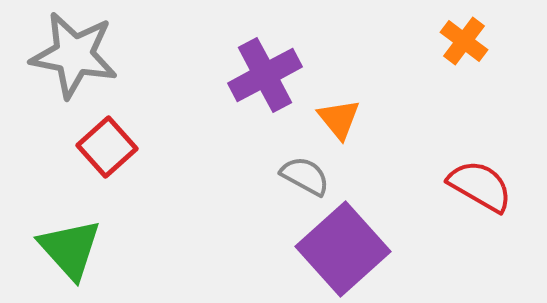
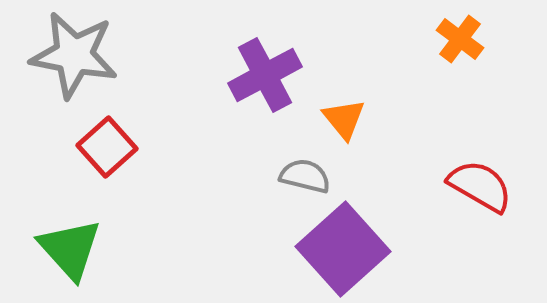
orange cross: moved 4 px left, 2 px up
orange triangle: moved 5 px right
gray semicircle: rotated 15 degrees counterclockwise
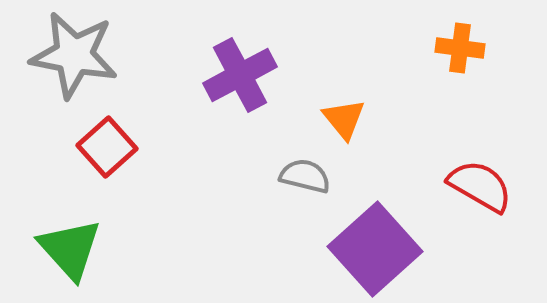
orange cross: moved 9 px down; rotated 30 degrees counterclockwise
purple cross: moved 25 px left
purple square: moved 32 px right
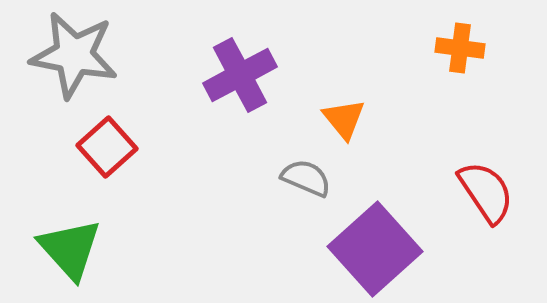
gray semicircle: moved 1 px right, 2 px down; rotated 9 degrees clockwise
red semicircle: moved 6 px right, 6 px down; rotated 26 degrees clockwise
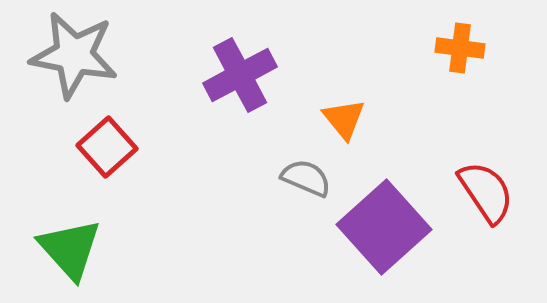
purple square: moved 9 px right, 22 px up
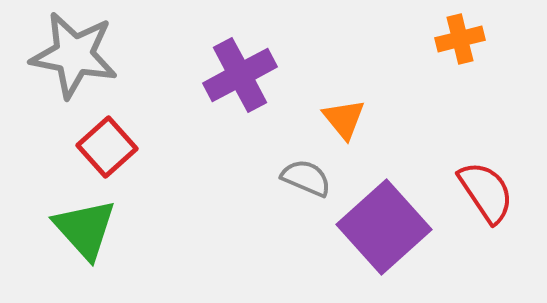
orange cross: moved 9 px up; rotated 21 degrees counterclockwise
green triangle: moved 15 px right, 20 px up
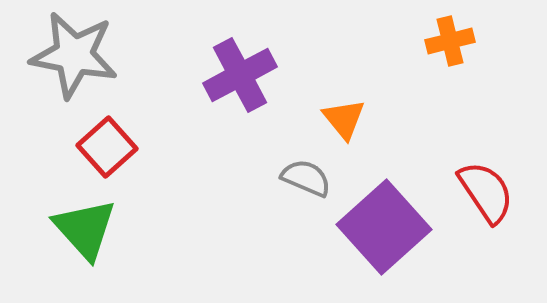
orange cross: moved 10 px left, 2 px down
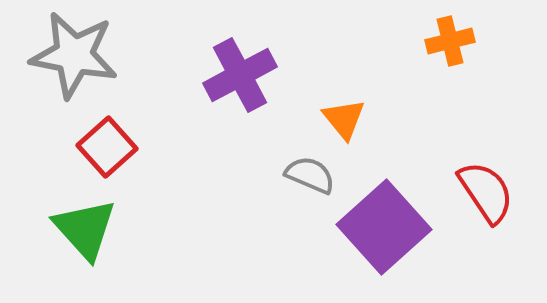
gray semicircle: moved 4 px right, 3 px up
